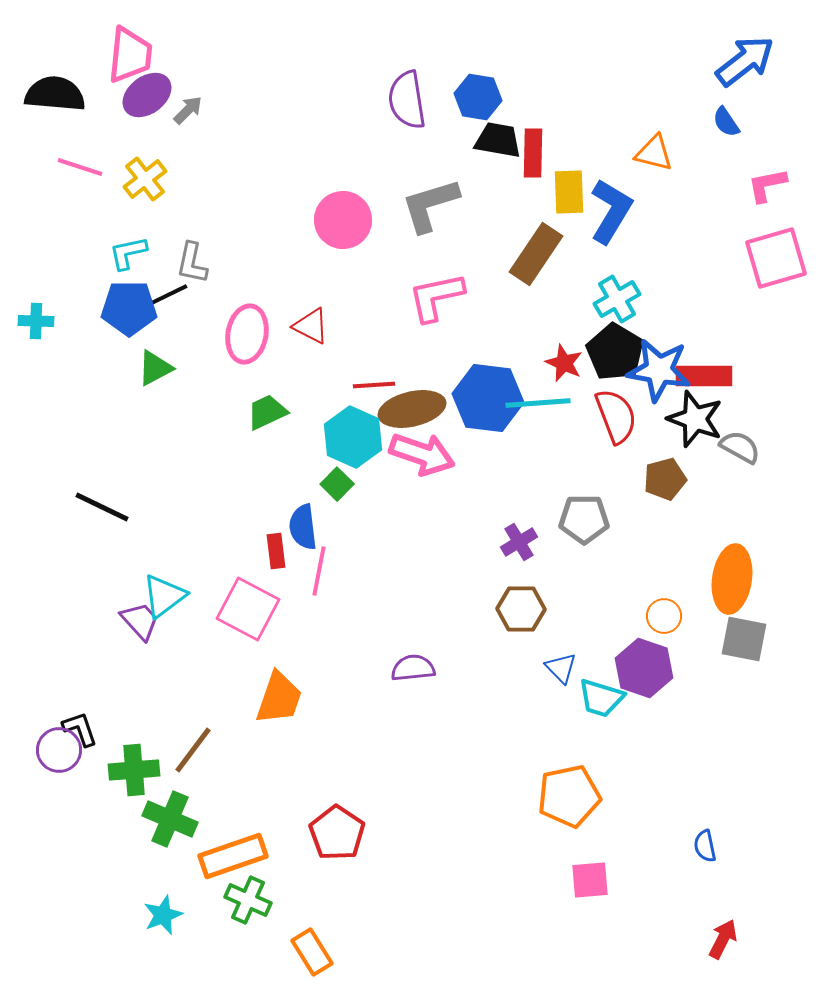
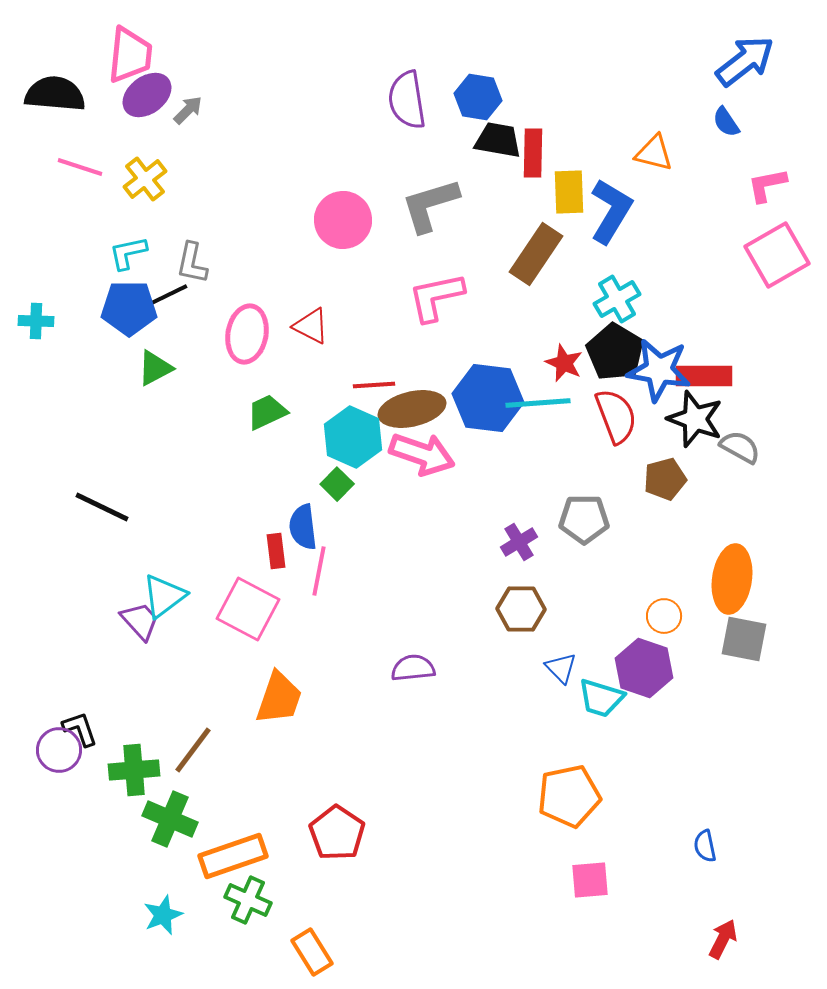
pink square at (776, 258): moved 1 px right, 3 px up; rotated 14 degrees counterclockwise
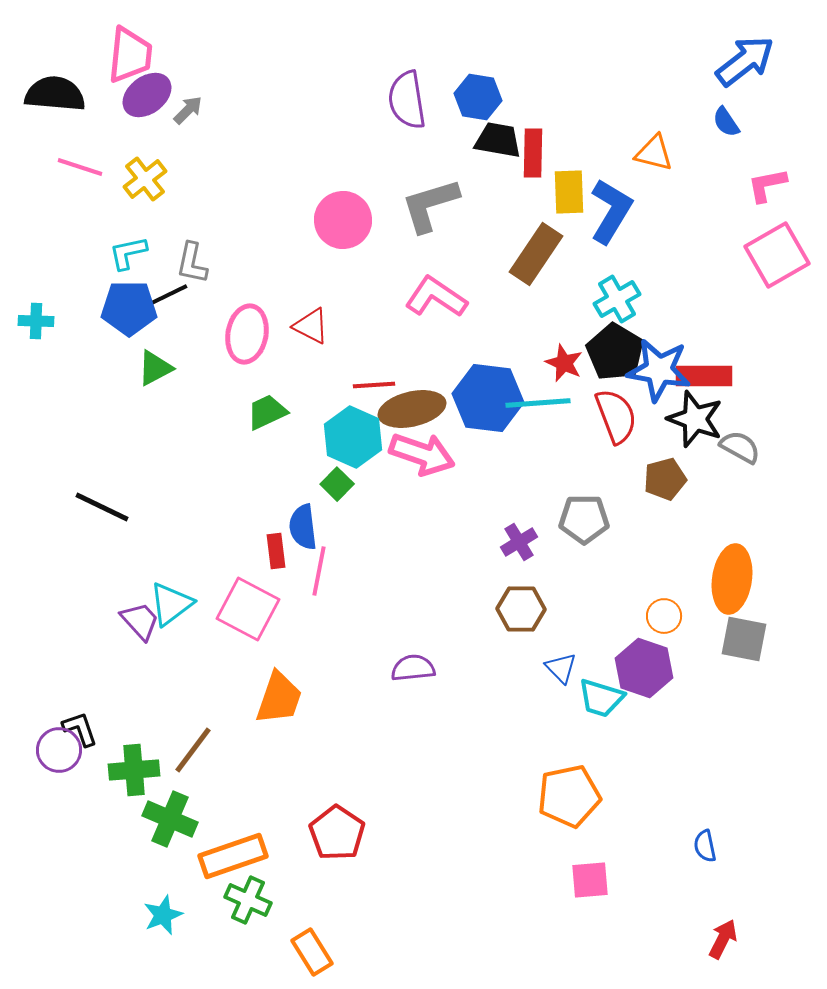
pink L-shape at (436, 297): rotated 46 degrees clockwise
cyan triangle at (164, 596): moved 7 px right, 8 px down
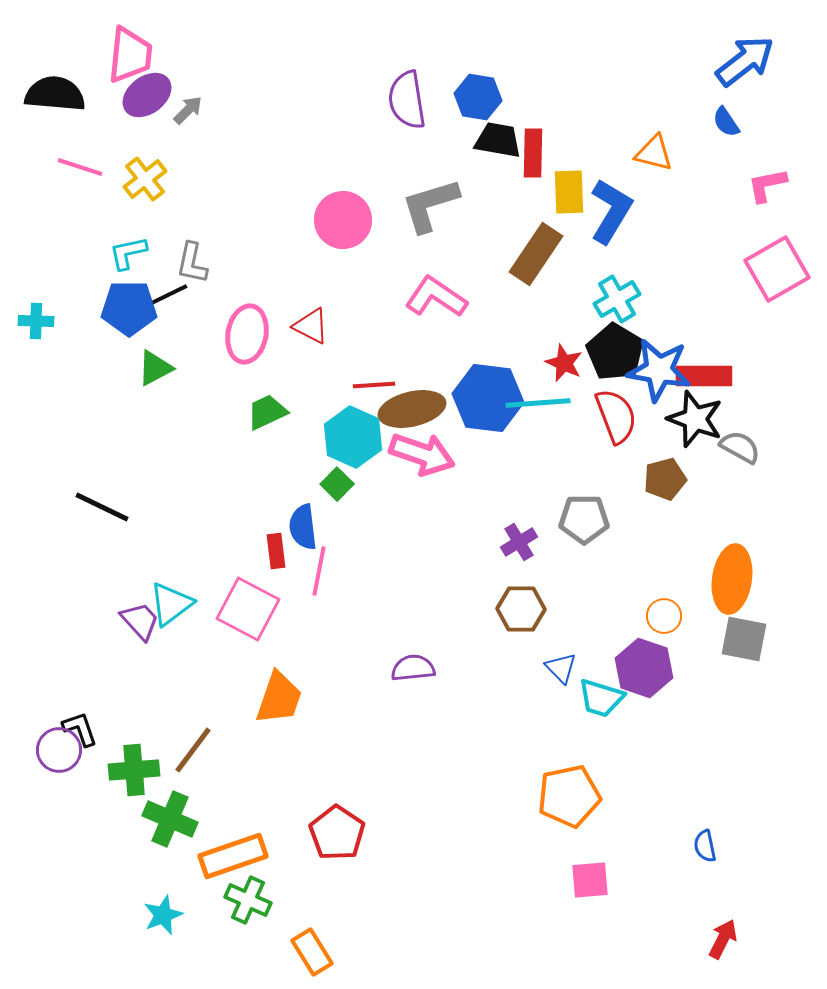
pink square at (777, 255): moved 14 px down
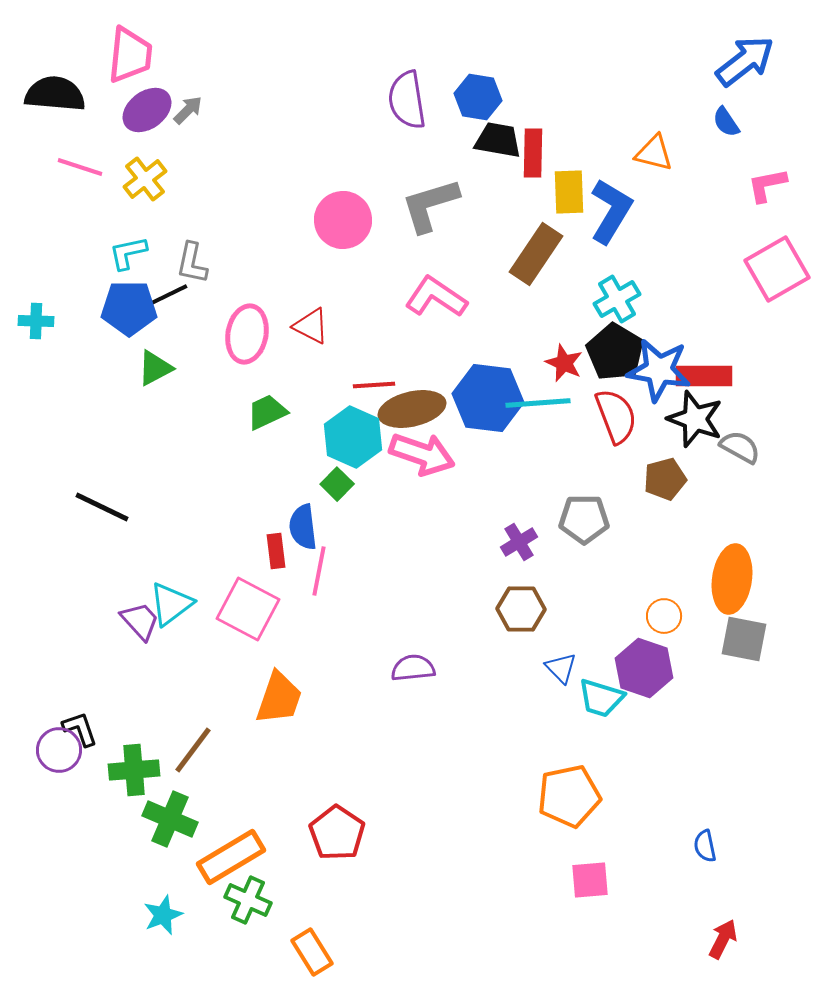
purple ellipse at (147, 95): moved 15 px down
orange rectangle at (233, 856): moved 2 px left, 1 px down; rotated 12 degrees counterclockwise
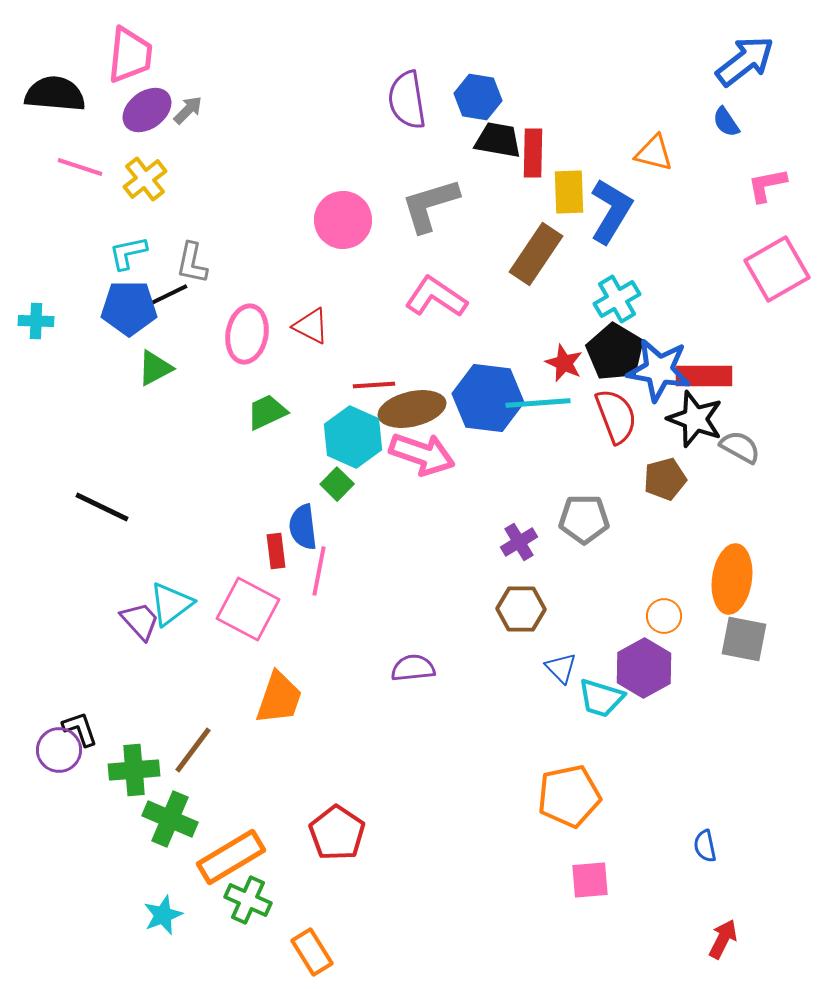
purple hexagon at (644, 668): rotated 12 degrees clockwise
